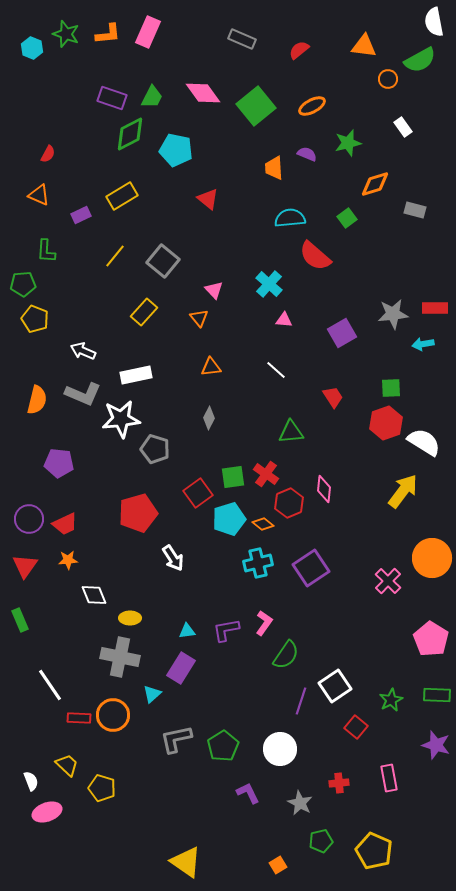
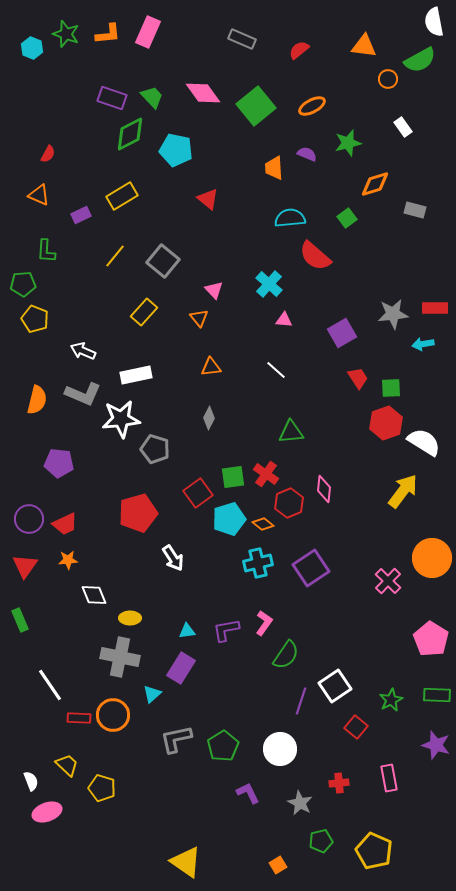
green trapezoid at (152, 97): rotated 70 degrees counterclockwise
red trapezoid at (333, 397): moved 25 px right, 19 px up
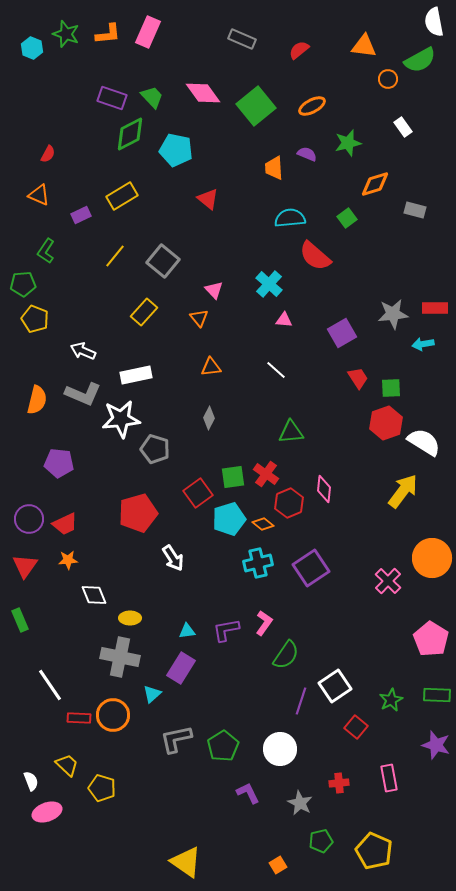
green L-shape at (46, 251): rotated 30 degrees clockwise
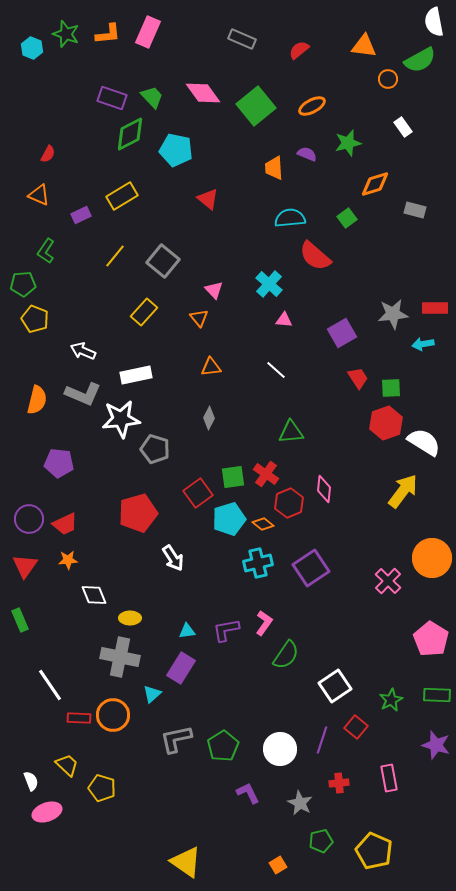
purple line at (301, 701): moved 21 px right, 39 px down
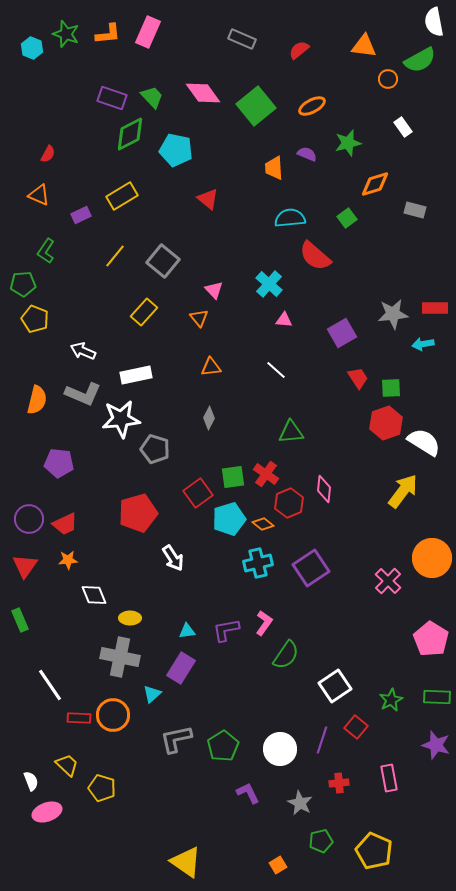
green rectangle at (437, 695): moved 2 px down
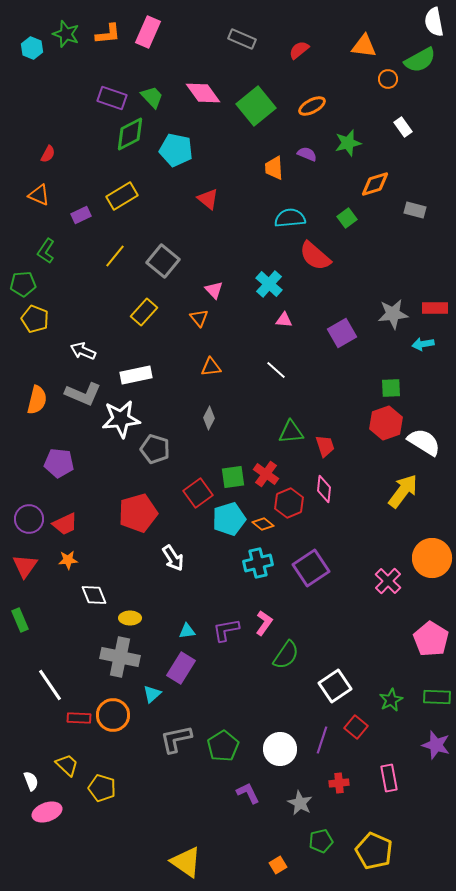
red trapezoid at (358, 378): moved 33 px left, 68 px down; rotated 15 degrees clockwise
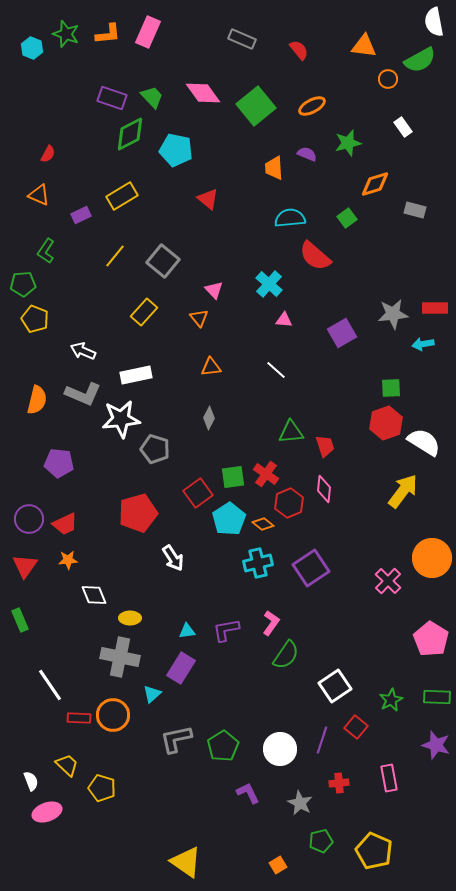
red semicircle at (299, 50): rotated 90 degrees clockwise
cyan pentagon at (229, 519): rotated 16 degrees counterclockwise
pink L-shape at (264, 623): moved 7 px right
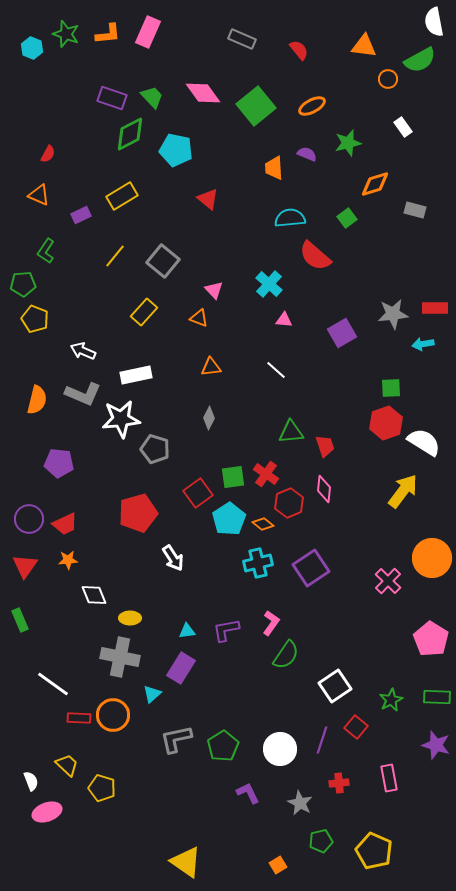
orange triangle at (199, 318): rotated 30 degrees counterclockwise
white line at (50, 685): moved 3 px right, 1 px up; rotated 20 degrees counterclockwise
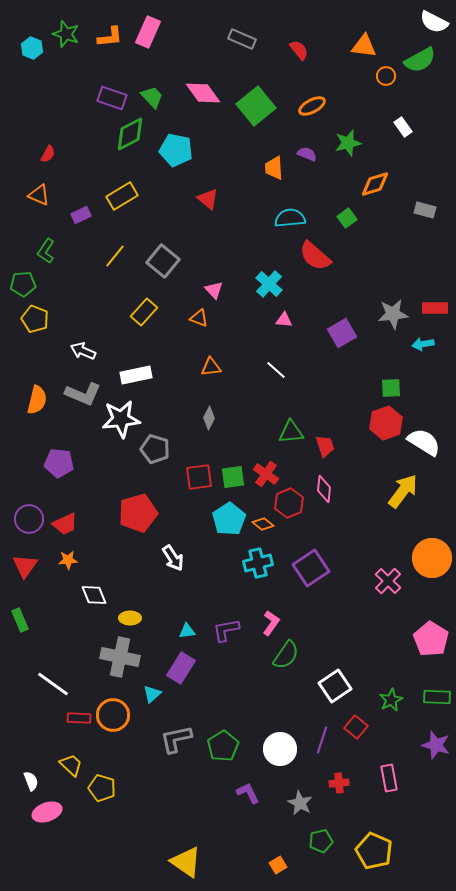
white semicircle at (434, 22): rotated 52 degrees counterclockwise
orange L-shape at (108, 34): moved 2 px right, 3 px down
orange circle at (388, 79): moved 2 px left, 3 px up
gray rectangle at (415, 210): moved 10 px right
red square at (198, 493): moved 1 px right, 16 px up; rotated 28 degrees clockwise
yellow trapezoid at (67, 765): moved 4 px right
